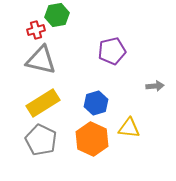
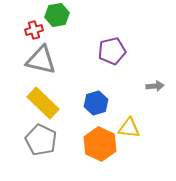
red cross: moved 2 px left
yellow rectangle: rotated 76 degrees clockwise
orange hexagon: moved 8 px right, 5 px down
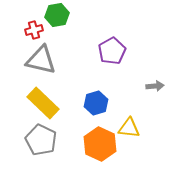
purple pentagon: rotated 16 degrees counterclockwise
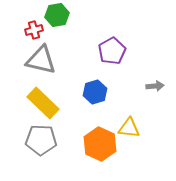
blue hexagon: moved 1 px left, 11 px up
gray pentagon: rotated 24 degrees counterclockwise
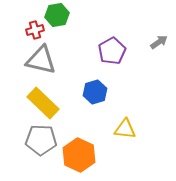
red cross: moved 1 px right
gray arrow: moved 4 px right, 44 px up; rotated 30 degrees counterclockwise
yellow triangle: moved 4 px left, 1 px down
orange hexagon: moved 21 px left, 11 px down
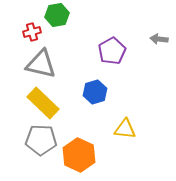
red cross: moved 3 px left, 2 px down
gray arrow: moved 3 px up; rotated 138 degrees counterclockwise
gray triangle: moved 4 px down
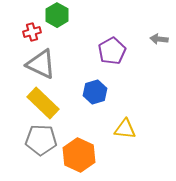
green hexagon: rotated 20 degrees counterclockwise
gray triangle: rotated 12 degrees clockwise
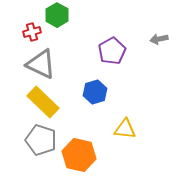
gray arrow: rotated 18 degrees counterclockwise
yellow rectangle: moved 1 px up
gray pentagon: rotated 16 degrees clockwise
orange hexagon: rotated 12 degrees counterclockwise
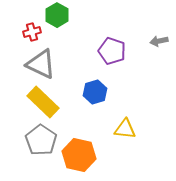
gray arrow: moved 2 px down
purple pentagon: rotated 24 degrees counterclockwise
gray pentagon: rotated 16 degrees clockwise
